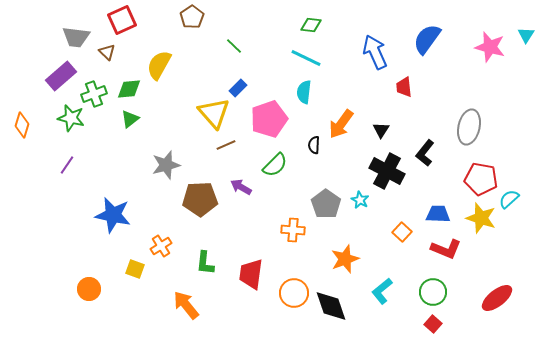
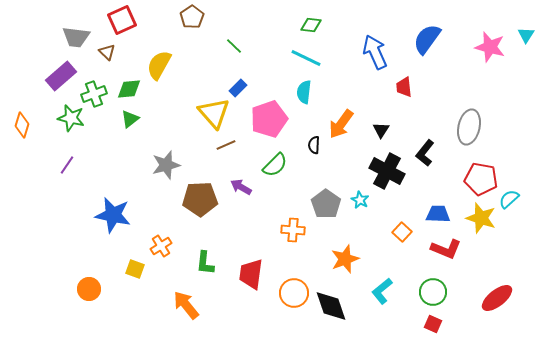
red square at (433, 324): rotated 18 degrees counterclockwise
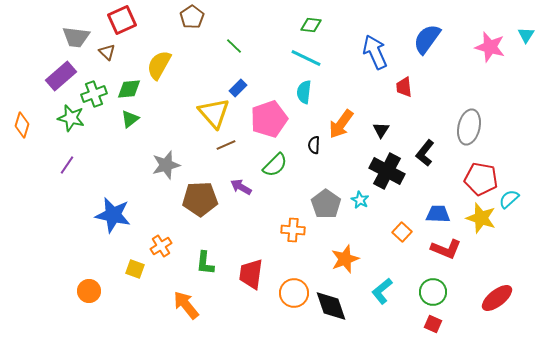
orange circle at (89, 289): moved 2 px down
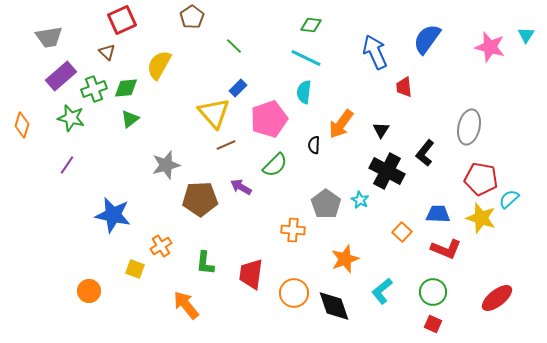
gray trapezoid at (76, 37): moved 27 px left; rotated 16 degrees counterclockwise
green diamond at (129, 89): moved 3 px left, 1 px up
green cross at (94, 94): moved 5 px up
black diamond at (331, 306): moved 3 px right
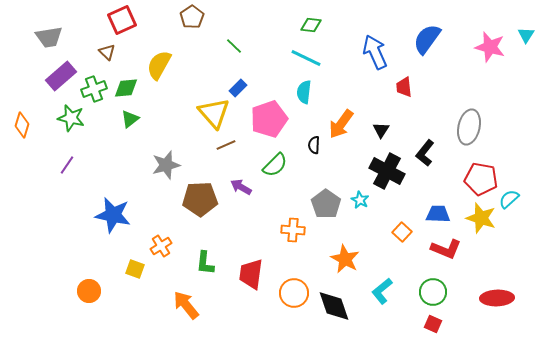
orange star at (345, 259): rotated 24 degrees counterclockwise
red ellipse at (497, 298): rotated 36 degrees clockwise
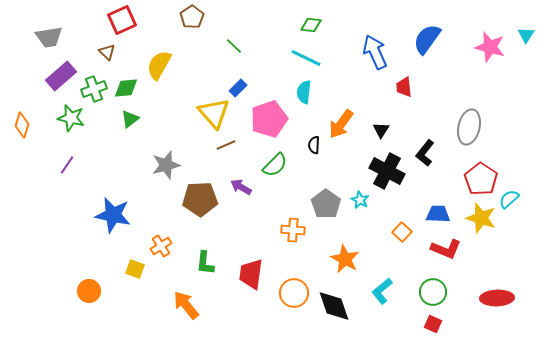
red pentagon at (481, 179): rotated 24 degrees clockwise
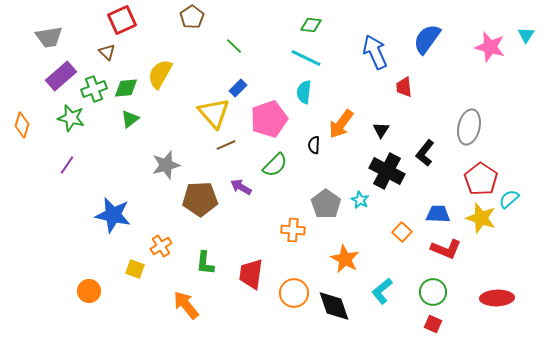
yellow semicircle at (159, 65): moved 1 px right, 9 px down
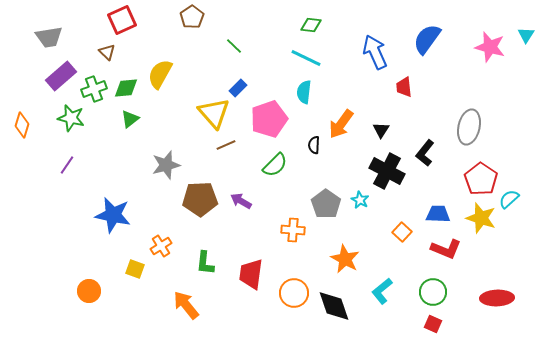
purple arrow at (241, 187): moved 14 px down
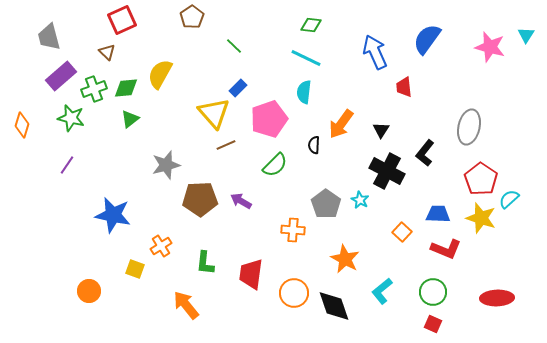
gray trapezoid at (49, 37): rotated 84 degrees clockwise
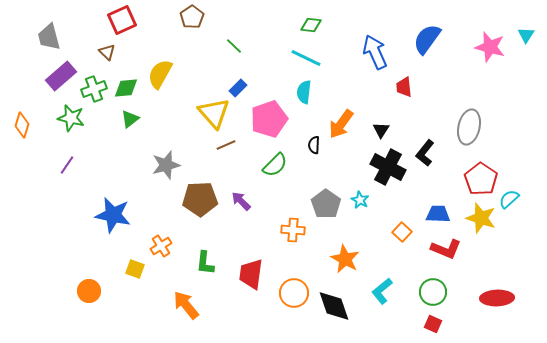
black cross at (387, 171): moved 1 px right, 4 px up
purple arrow at (241, 201): rotated 15 degrees clockwise
